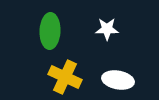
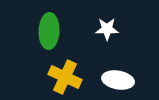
green ellipse: moved 1 px left
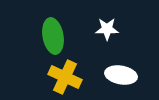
green ellipse: moved 4 px right, 5 px down; rotated 12 degrees counterclockwise
white ellipse: moved 3 px right, 5 px up
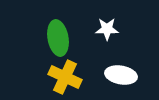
green ellipse: moved 5 px right, 2 px down
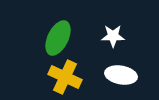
white star: moved 6 px right, 7 px down
green ellipse: rotated 36 degrees clockwise
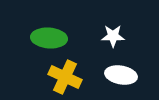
green ellipse: moved 9 px left; rotated 68 degrees clockwise
